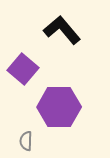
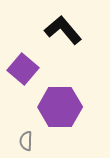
black L-shape: moved 1 px right
purple hexagon: moved 1 px right
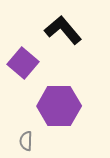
purple square: moved 6 px up
purple hexagon: moved 1 px left, 1 px up
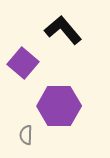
gray semicircle: moved 6 px up
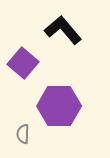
gray semicircle: moved 3 px left, 1 px up
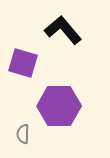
purple square: rotated 24 degrees counterclockwise
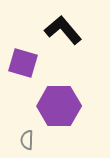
gray semicircle: moved 4 px right, 6 px down
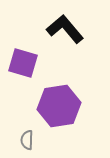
black L-shape: moved 2 px right, 1 px up
purple hexagon: rotated 9 degrees counterclockwise
